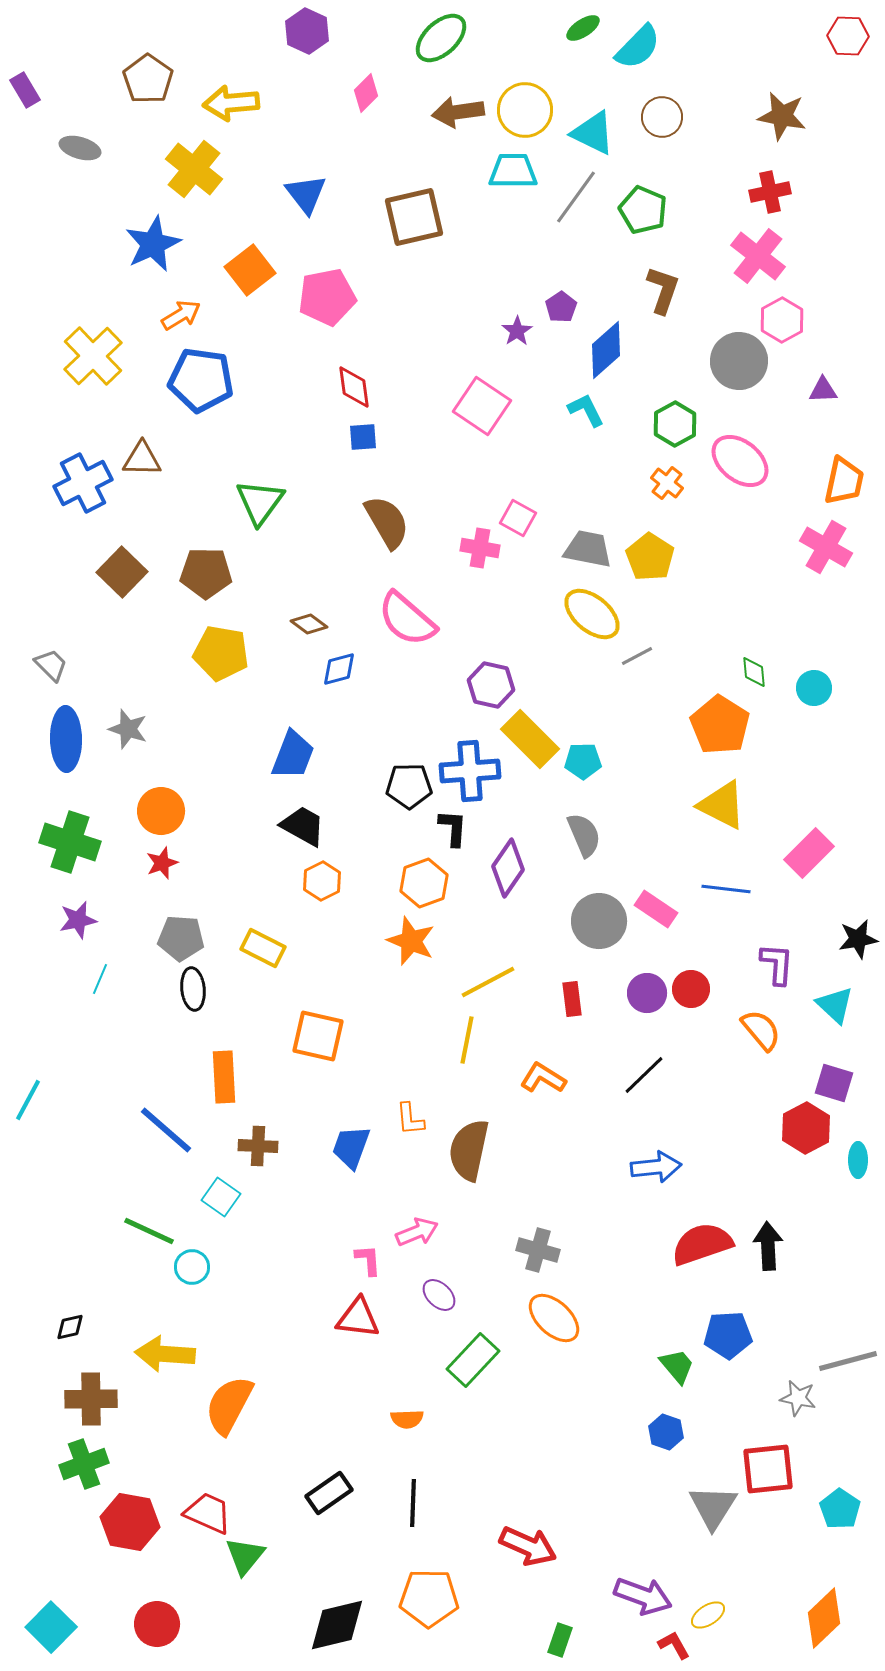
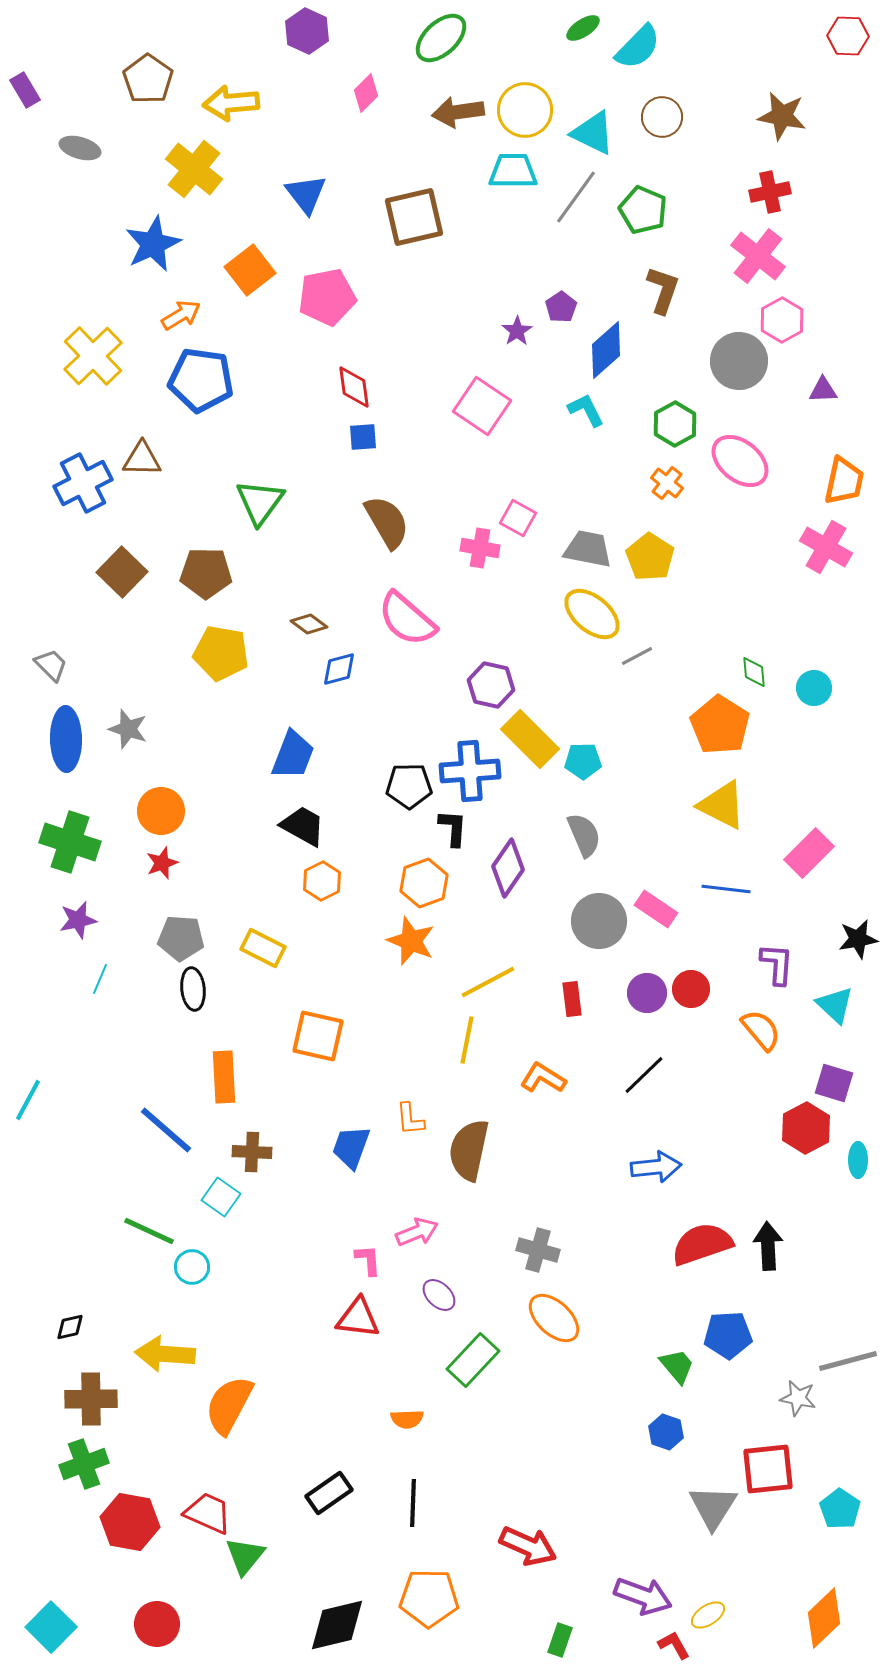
brown cross at (258, 1146): moved 6 px left, 6 px down
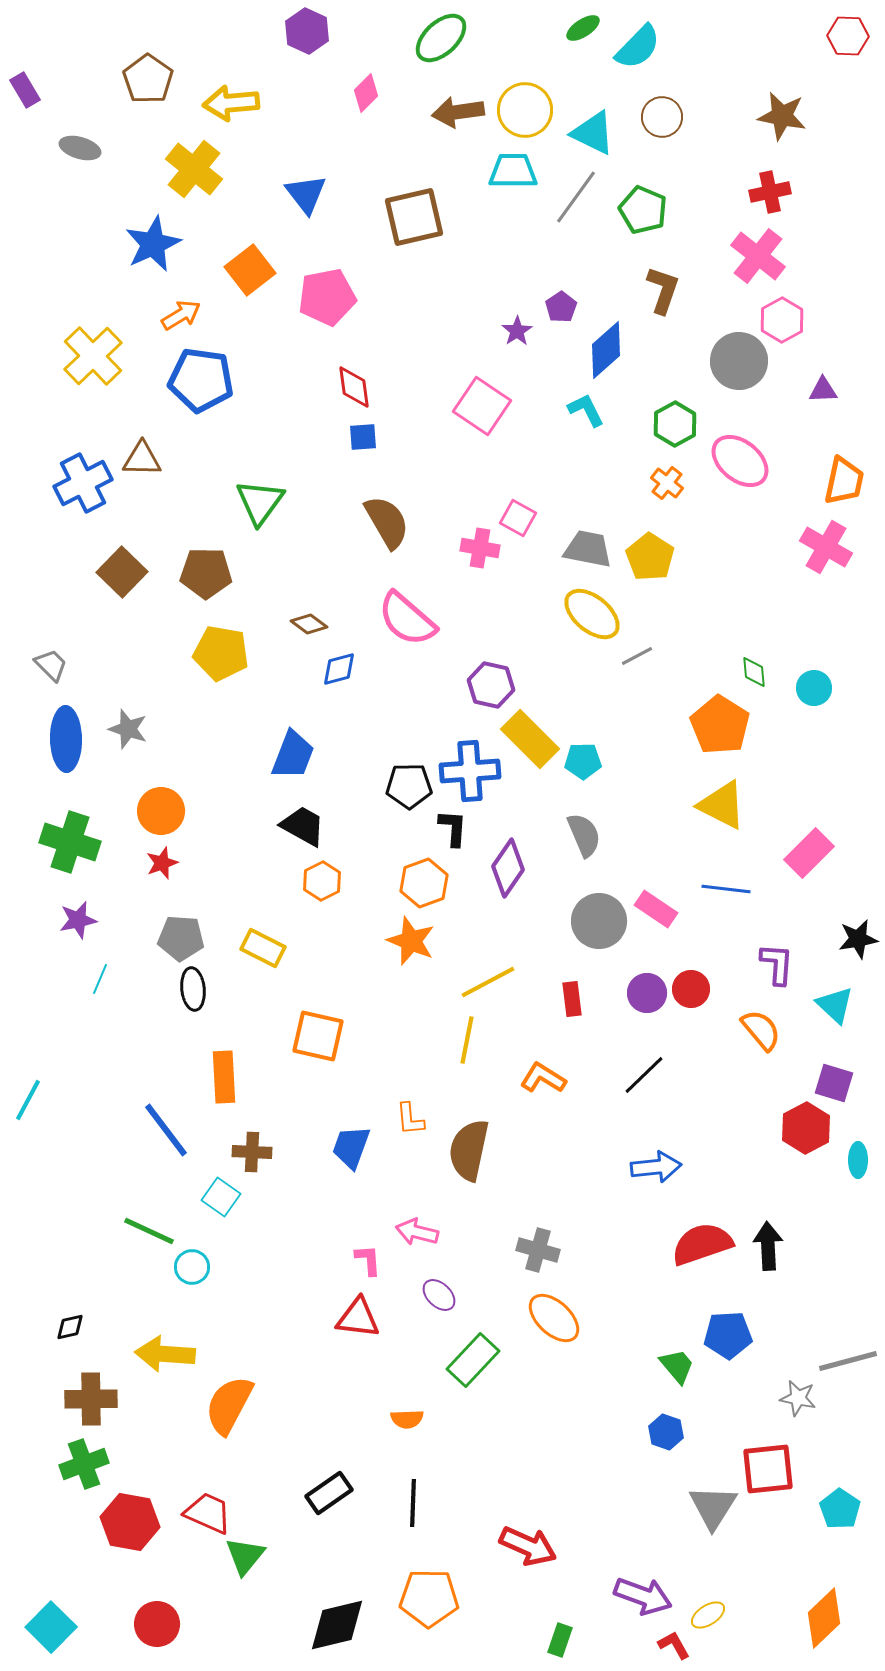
blue line at (166, 1130): rotated 12 degrees clockwise
pink arrow at (417, 1232): rotated 144 degrees counterclockwise
